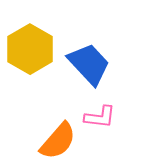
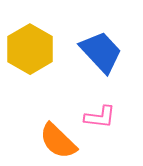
blue trapezoid: moved 12 px right, 12 px up
orange semicircle: rotated 93 degrees clockwise
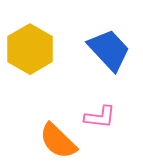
blue trapezoid: moved 8 px right, 2 px up
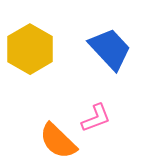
blue trapezoid: moved 1 px right, 1 px up
pink L-shape: moved 4 px left, 1 px down; rotated 28 degrees counterclockwise
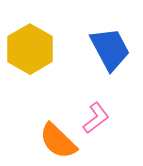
blue trapezoid: rotated 15 degrees clockwise
pink L-shape: rotated 16 degrees counterclockwise
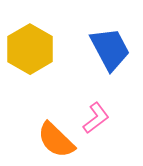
orange semicircle: moved 2 px left, 1 px up
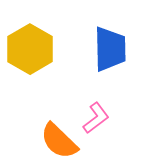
blue trapezoid: rotated 27 degrees clockwise
orange semicircle: moved 3 px right, 1 px down
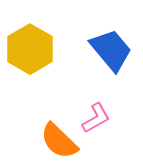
blue trapezoid: moved 1 px right, 1 px down; rotated 39 degrees counterclockwise
pink L-shape: rotated 8 degrees clockwise
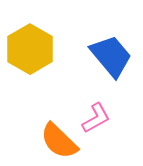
blue trapezoid: moved 6 px down
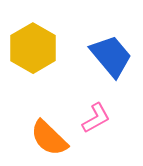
yellow hexagon: moved 3 px right, 1 px up
orange semicircle: moved 10 px left, 3 px up
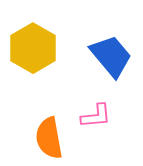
pink L-shape: moved 2 px up; rotated 24 degrees clockwise
orange semicircle: rotated 36 degrees clockwise
